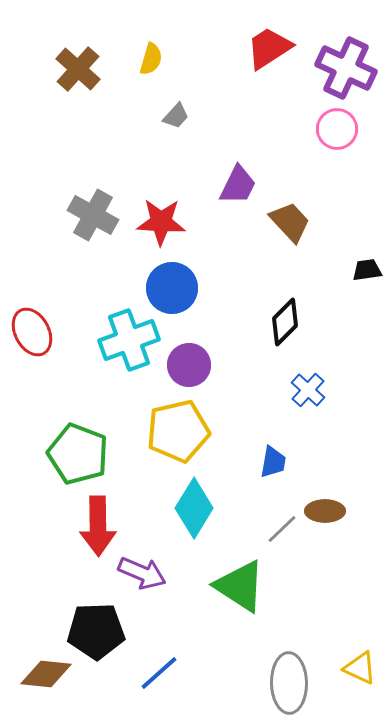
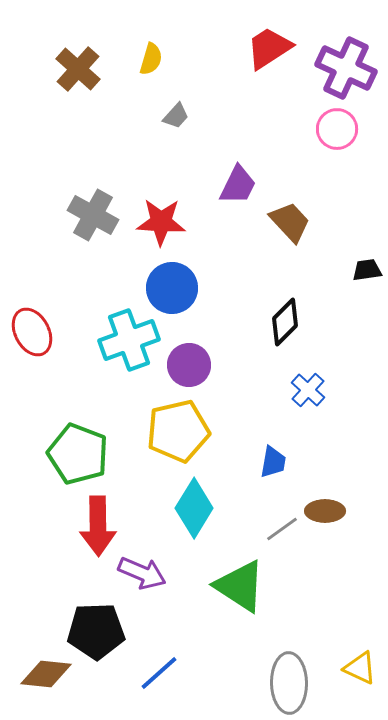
gray line: rotated 8 degrees clockwise
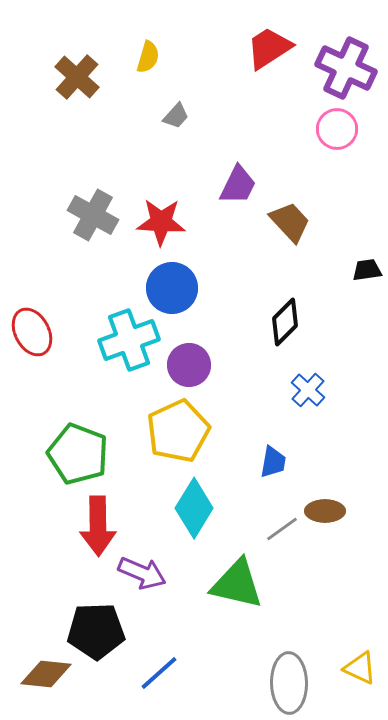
yellow semicircle: moved 3 px left, 2 px up
brown cross: moved 1 px left, 8 px down
yellow pentagon: rotated 12 degrees counterclockwise
green triangle: moved 3 px left, 2 px up; rotated 20 degrees counterclockwise
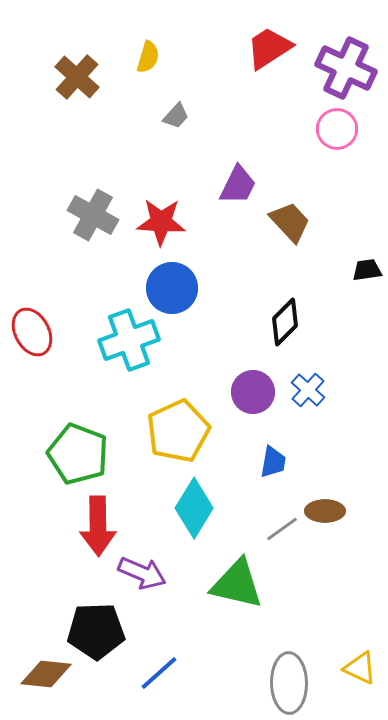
purple circle: moved 64 px right, 27 px down
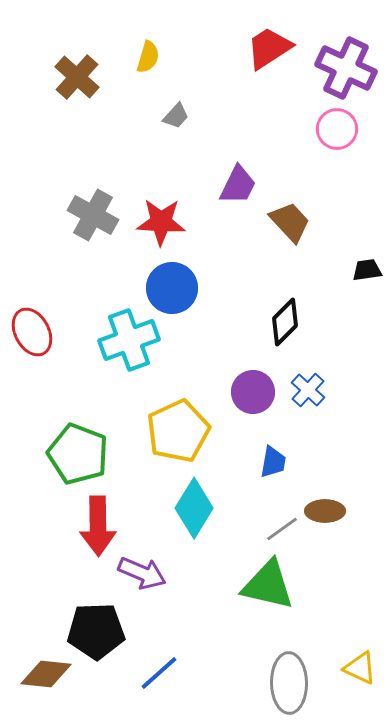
green triangle: moved 31 px right, 1 px down
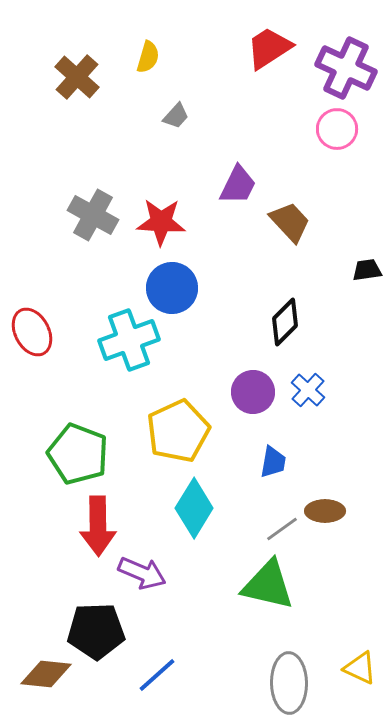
blue line: moved 2 px left, 2 px down
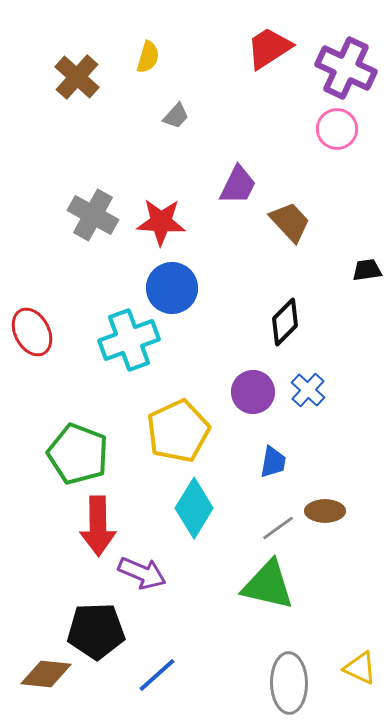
gray line: moved 4 px left, 1 px up
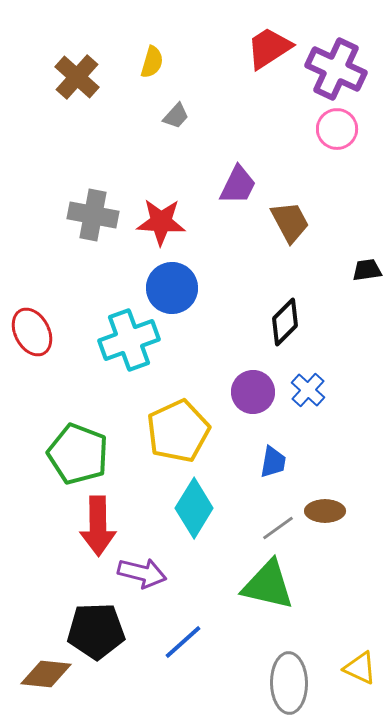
yellow semicircle: moved 4 px right, 5 px down
purple cross: moved 10 px left, 1 px down
gray cross: rotated 18 degrees counterclockwise
brown trapezoid: rotated 15 degrees clockwise
purple arrow: rotated 9 degrees counterclockwise
blue line: moved 26 px right, 33 px up
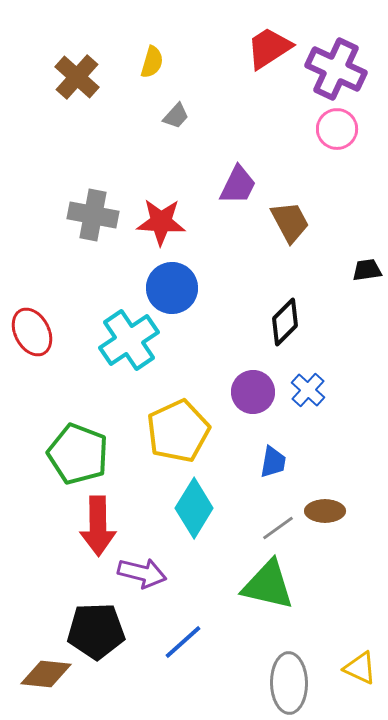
cyan cross: rotated 14 degrees counterclockwise
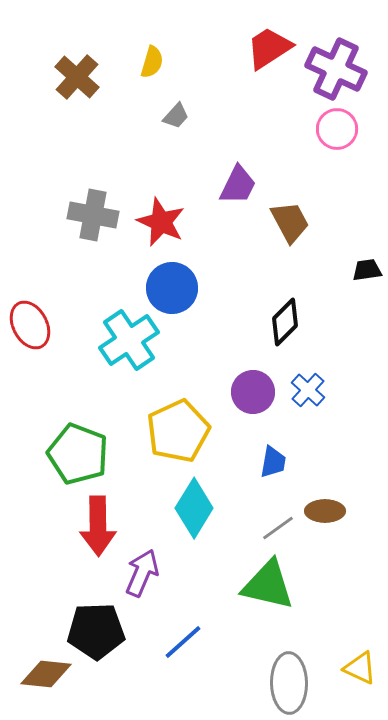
red star: rotated 21 degrees clockwise
red ellipse: moved 2 px left, 7 px up
purple arrow: rotated 81 degrees counterclockwise
